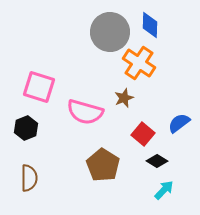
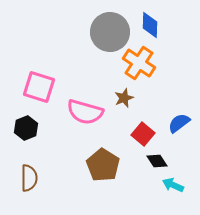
black diamond: rotated 25 degrees clockwise
cyan arrow: moved 9 px right, 5 px up; rotated 110 degrees counterclockwise
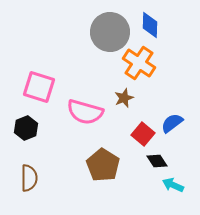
blue semicircle: moved 7 px left
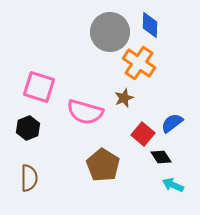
black hexagon: moved 2 px right
black diamond: moved 4 px right, 4 px up
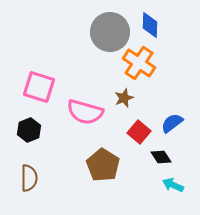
black hexagon: moved 1 px right, 2 px down
red square: moved 4 px left, 2 px up
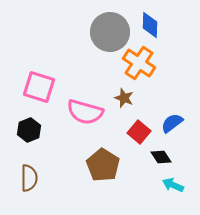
brown star: rotated 30 degrees counterclockwise
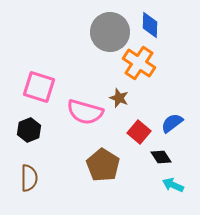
brown star: moved 5 px left
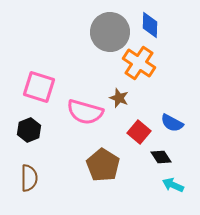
blue semicircle: rotated 115 degrees counterclockwise
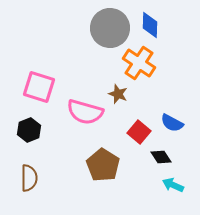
gray circle: moved 4 px up
brown star: moved 1 px left, 4 px up
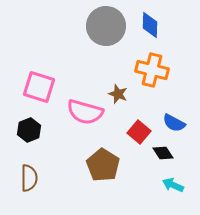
gray circle: moved 4 px left, 2 px up
orange cross: moved 13 px right, 7 px down; rotated 20 degrees counterclockwise
blue semicircle: moved 2 px right
black diamond: moved 2 px right, 4 px up
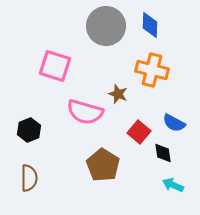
pink square: moved 16 px right, 21 px up
black diamond: rotated 25 degrees clockwise
